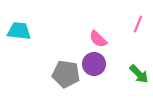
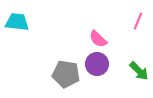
pink line: moved 3 px up
cyan trapezoid: moved 2 px left, 9 px up
purple circle: moved 3 px right
green arrow: moved 3 px up
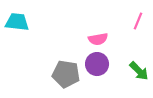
pink semicircle: rotated 54 degrees counterclockwise
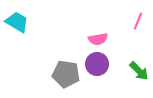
cyan trapezoid: rotated 25 degrees clockwise
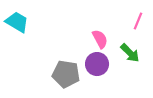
pink semicircle: moved 2 px right; rotated 108 degrees counterclockwise
green arrow: moved 9 px left, 18 px up
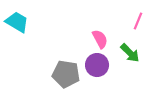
purple circle: moved 1 px down
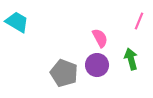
pink line: moved 1 px right
pink semicircle: moved 1 px up
green arrow: moved 1 px right, 6 px down; rotated 150 degrees counterclockwise
gray pentagon: moved 2 px left, 1 px up; rotated 12 degrees clockwise
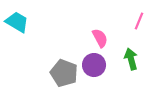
purple circle: moved 3 px left
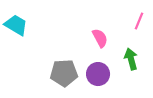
cyan trapezoid: moved 1 px left, 3 px down
purple circle: moved 4 px right, 9 px down
gray pentagon: rotated 24 degrees counterclockwise
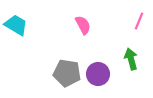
pink semicircle: moved 17 px left, 13 px up
gray pentagon: moved 3 px right; rotated 12 degrees clockwise
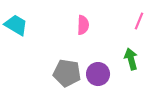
pink semicircle: rotated 30 degrees clockwise
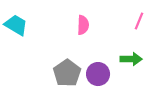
green arrow: rotated 105 degrees clockwise
gray pentagon: rotated 28 degrees clockwise
